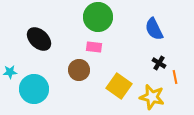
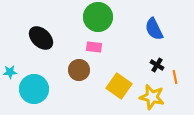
black ellipse: moved 2 px right, 1 px up
black cross: moved 2 px left, 2 px down
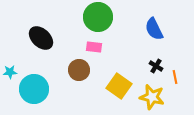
black cross: moved 1 px left, 1 px down
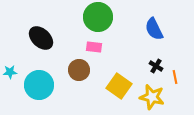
cyan circle: moved 5 px right, 4 px up
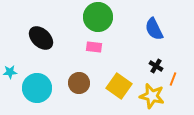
brown circle: moved 13 px down
orange line: moved 2 px left, 2 px down; rotated 32 degrees clockwise
cyan circle: moved 2 px left, 3 px down
yellow star: moved 1 px up
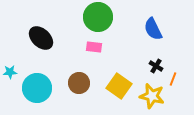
blue semicircle: moved 1 px left
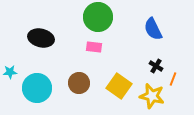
black ellipse: rotated 30 degrees counterclockwise
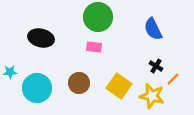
orange line: rotated 24 degrees clockwise
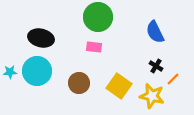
blue semicircle: moved 2 px right, 3 px down
cyan circle: moved 17 px up
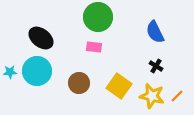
black ellipse: rotated 25 degrees clockwise
orange line: moved 4 px right, 17 px down
